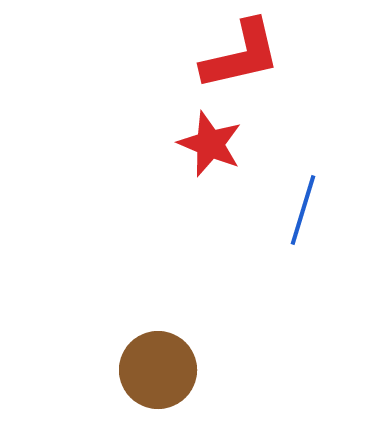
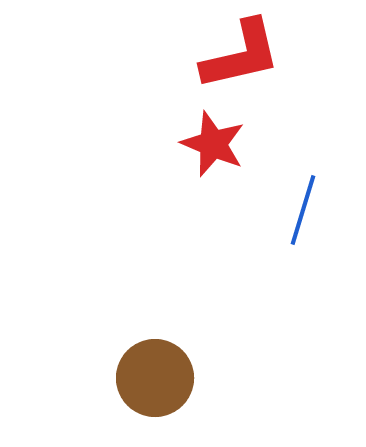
red star: moved 3 px right
brown circle: moved 3 px left, 8 px down
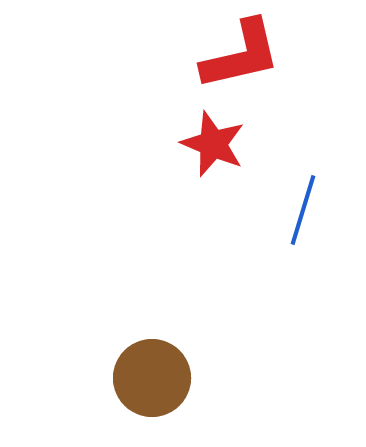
brown circle: moved 3 px left
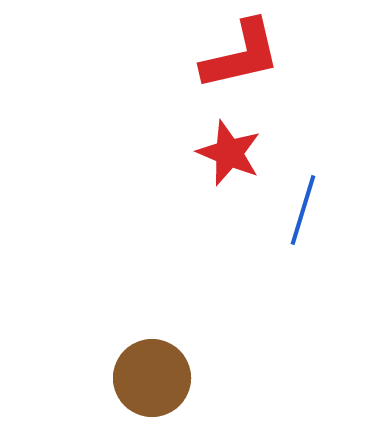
red star: moved 16 px right, 9 px down
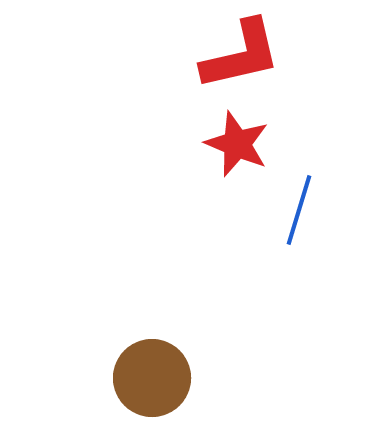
red star: moved 8 px right, 9 px up
blue line: moved 4 px left
